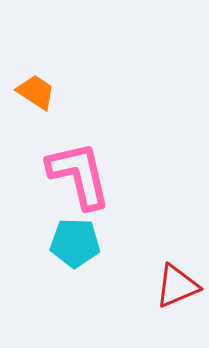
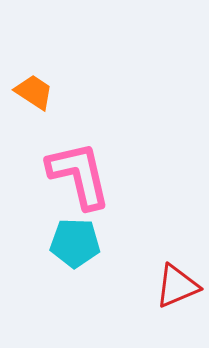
orange trapezoid: moved 2 px left
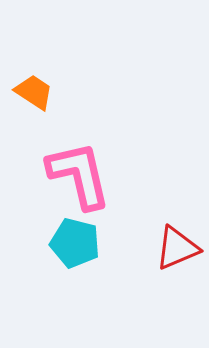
cyan pentagon: rotated 12 degrees clockwise
red triangle: moved 38 px up
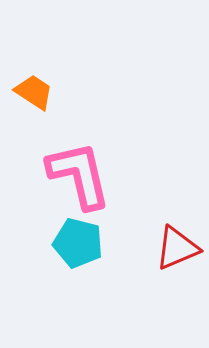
cyan pentagon: moved 3 px right
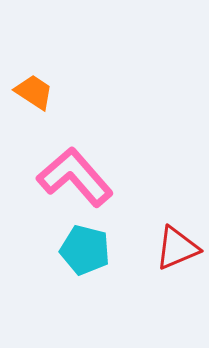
pink L-shape: moved 4 px left, 2 px down; rotated 28 degrees counterclockwise
cyan pentagon: moved 7 px right, 7 px down
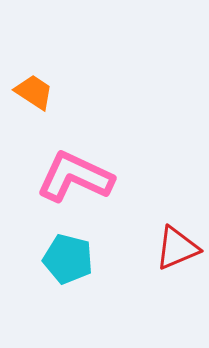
pink L-shape: rotated 24 degrees counterclockwise
cyan pentagon: moved 17 px left, 9 px down
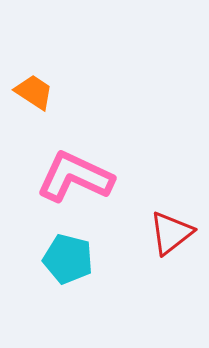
red triangle: moved 6 px left, 15 px up; rotated 15 degrees counterclockwise
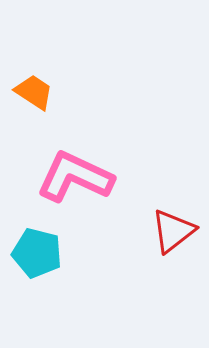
red triangle: moved 2 px right, 2 px up
cyan pentagon: moved 31 px left, 6 px up
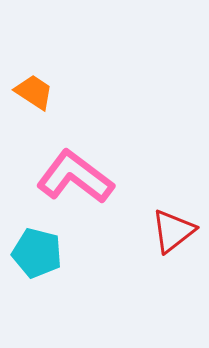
pink L-shape: rotated 12 degrees clockwise
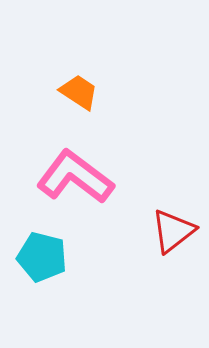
orange trapezoid: moved 45 px right
cyan pentagon: moved 5 px right, 4 px down
